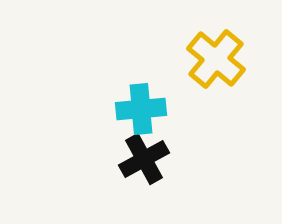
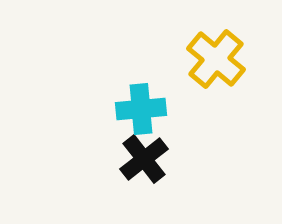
black cross: rotated 9 degrees counterclockwise
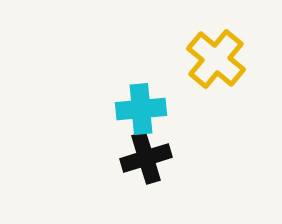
black cross: moved 2 px right, 1 px up; rotated 21 degrees clockwise
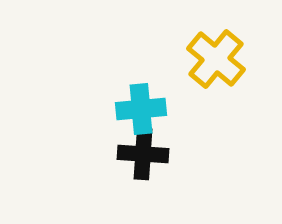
black cross: moved 3 px left, 4 px up; rotated 21 degrees clockwise
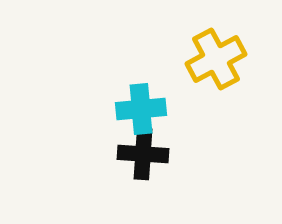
yellow cross: rotated 22 degrees clockwise
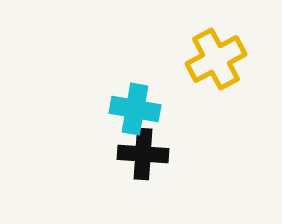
cyan cross: moved 6 px left; rotated 15 degrees clockwise
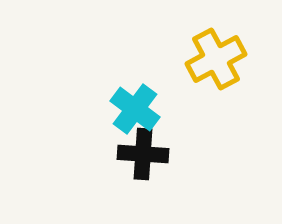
cyan cross: rotated 27 degrees clockwise
